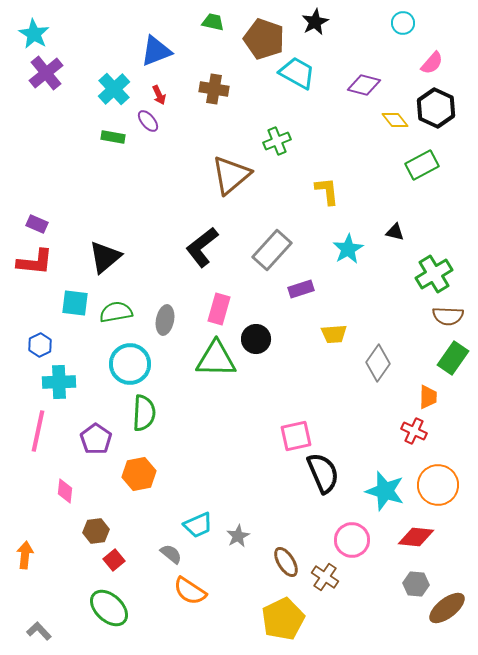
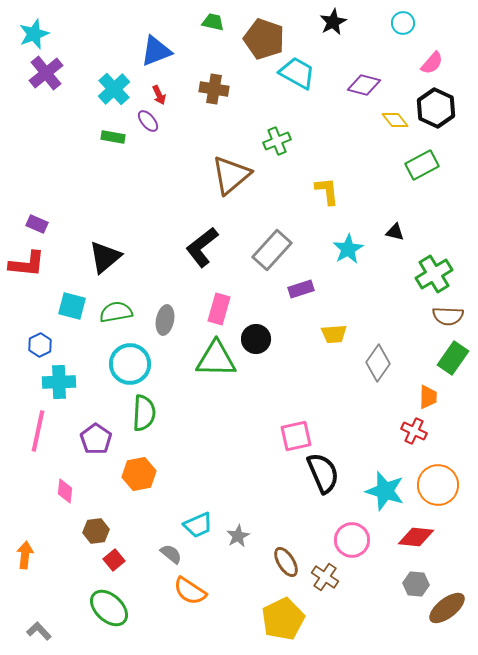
black star at (315, 22): moved 18 px right
cyan star at (34, 34): rotated 20 degrees clockwise
red L-shape at (35, 262): moved 8 px left, 2 px down
cyan square at (75, 303): moved 3 px left, 3 px down; rotated 8 degrees clockwise
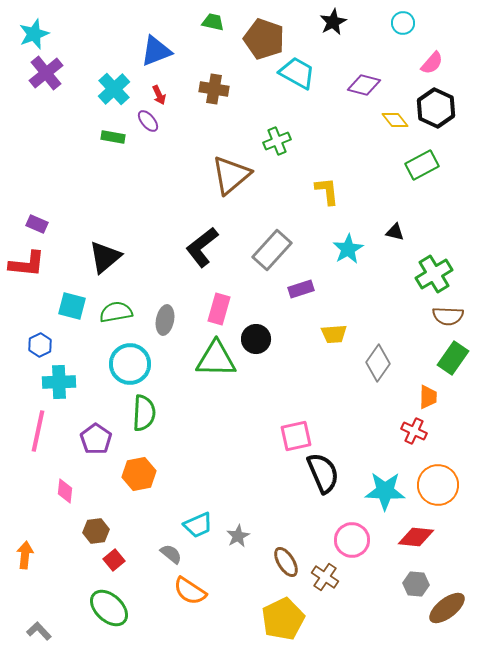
cyan star at (385, 491): rotated 15 degrees counterclockwise
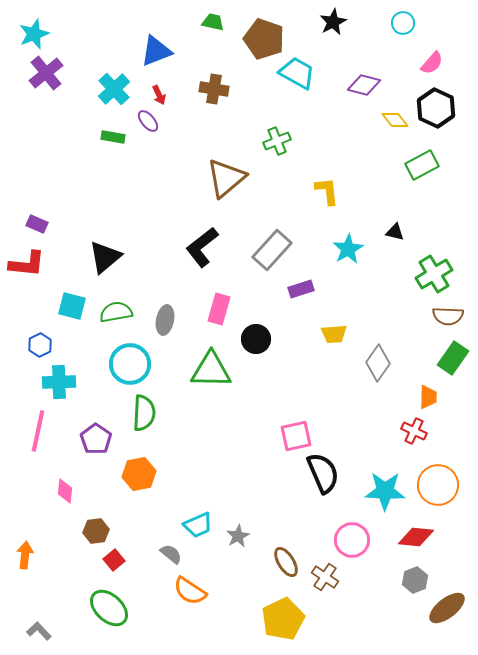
brown triangle at (231, 175): moved 5 px left, 3 px down
green triangle at (216, 359): moved 5 px left, 11 px down
gray hexagon at (416, 584): moved 1 px left, 4 px up; rotated 25 degrees counterclockwise
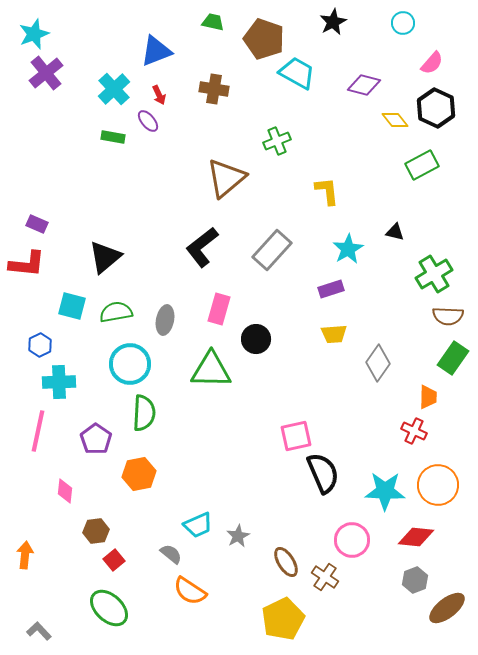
purple rectangle at (301, 289): moved 30 px right
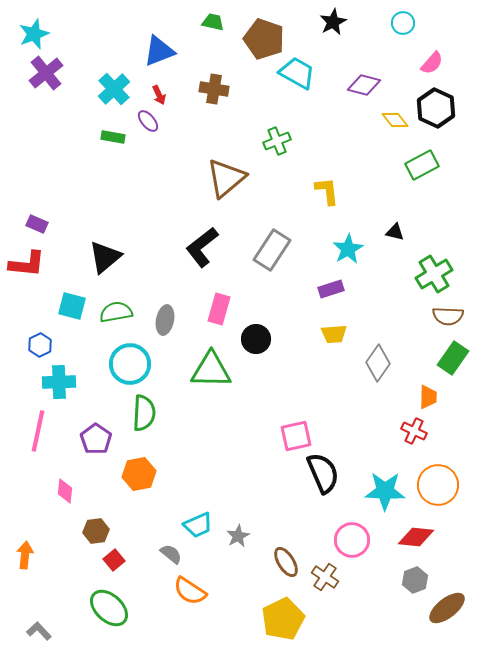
blue triangle at (156, 51): moved 3 px right
gray rectangle at (272, 250): rotated 9 degrees counterclockwise
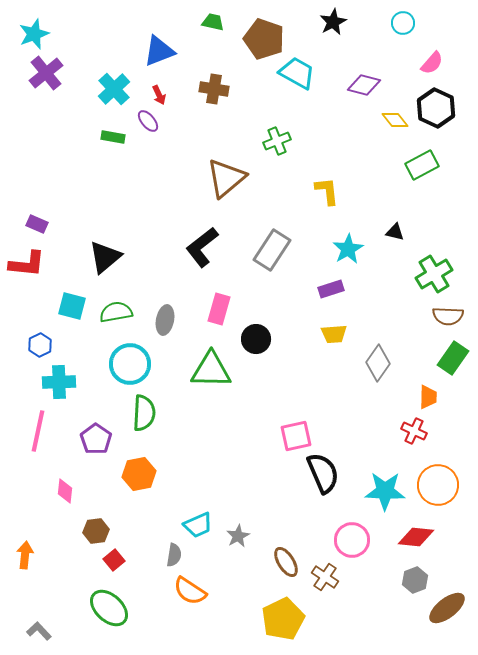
gray semicircle at (171, 554): moved 3 px right, 1 px down; rotated 60 degrees clockwise
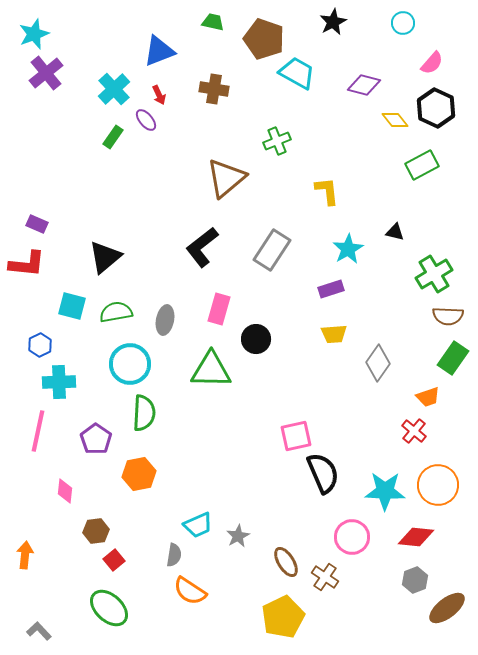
purple ellipse at (148, 121): moved 2 px left, 1 px up
green rectangle at (113, 137): rotated 65 degrees counterclockwise
orange trapezoid at (428, 397): rotated 70 degrees clockwise
red cross at (414, 431): rotated 15 degrees clockwise
pink circle at (352, 540): moved 3 px up
yellow pentagon at (283, 619): moved 2 px up
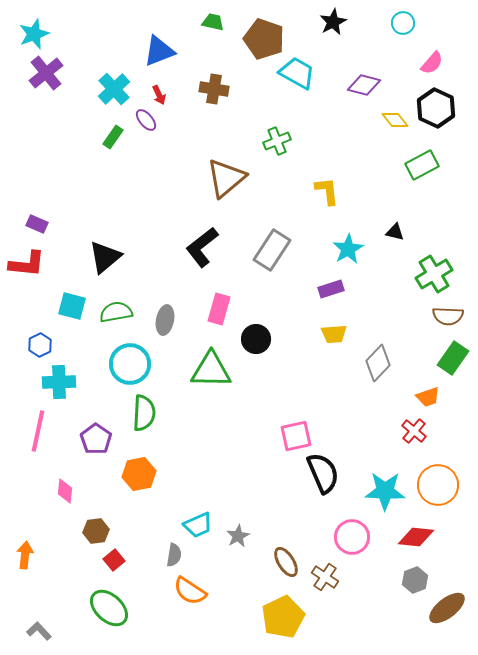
gray diamond at (378, 363): rotated 9 degrees clockwise
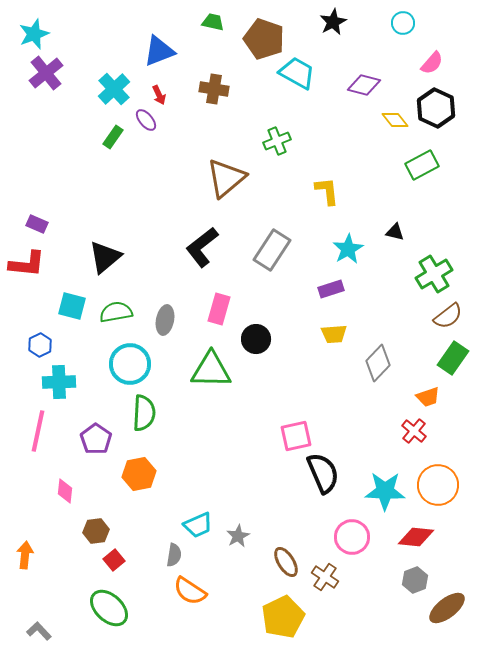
brown semicircle at (448, 316): rotated 40 degrees counterclockwise
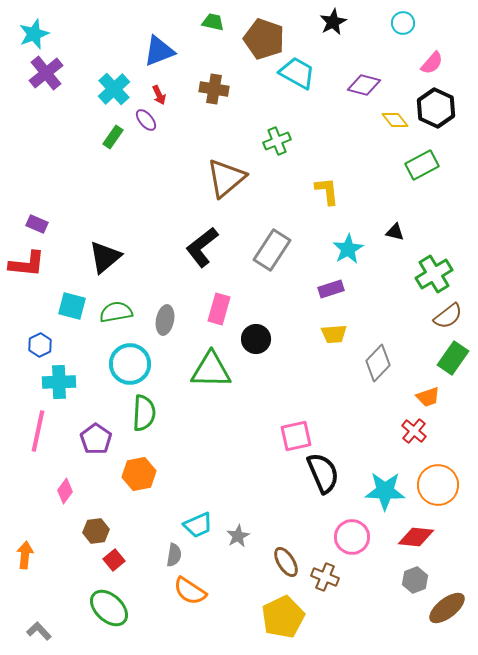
pink diamond at (65, 491): rotated 30 degrees clockwise
brown cross at (325, 577): rotated 12 degrees counterclockwise
